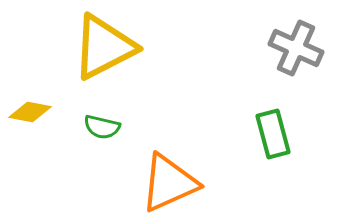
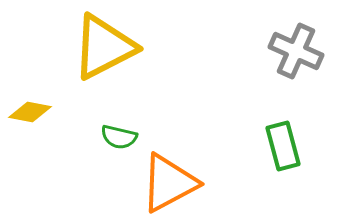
gray cross: moved 3 px down
green semicircle: moved 17 px right, 10 px down
green rectangle: moved 10 px right, 12 px down
orange triangle: rotated 4 degrees counterclockwise
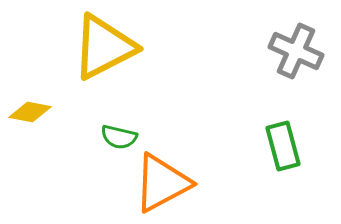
orange triangle: moved 7 px left
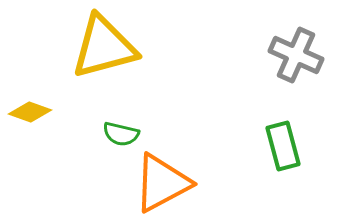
yellow triangle: rotated 12 degrees clockwise
gray cross: moved 4 px down
yellow diamond: rotated 9 degrees clockwise
green semicircle: moved 2 px right, 3 px up
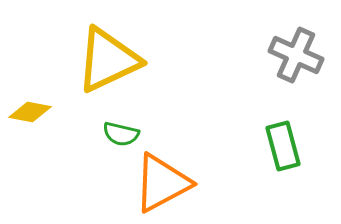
yellow triangle: moved 4 px right, 13 px down; rotated 10 degrees counterclockwise
yellow diamond: rotated 9 degrees counterclockwise
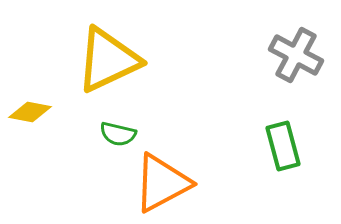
gray cross: rotated 4 degrees clockwise
green semicircle: moved 3 px left
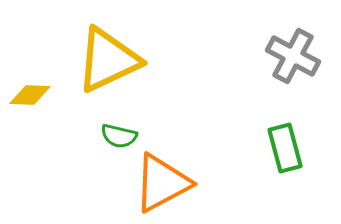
gray cross: moved 3 px left, 1 px down
yellow diamond: moved 17 px up; rotated 9 degrees counterclockwise
green semicircle: moved 1 px right, 2 px down
green rectangle: moved 2 px right, 2 px down
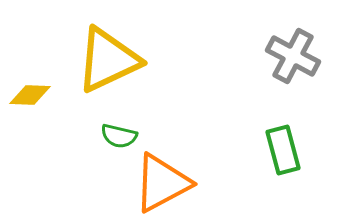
green rectangle: moved 2 px left, 2 px down
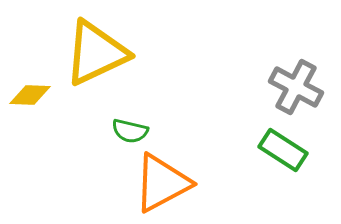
gray cross: moved 3 px right, 31 px down
yellow triangle: moved 12 px left, 7 px up
green semicircle: moved 11 px right, 5 px up
green rectangle: rotated 42 degrees counterclockwise
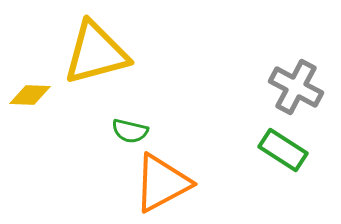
yellow triangle: rotated 10 degrees clockwise
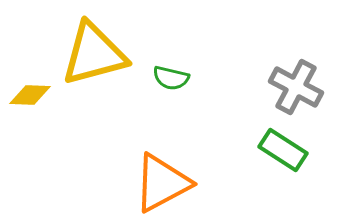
yellow triangle: moved 2 px left, 1 px down
green semicircle: moved 41 px right, 53 px up
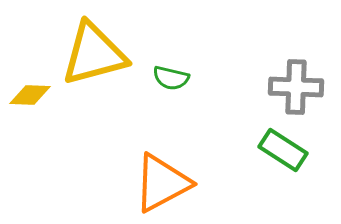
gray cross: rotated 26 degrees counterclockwise
